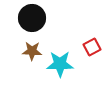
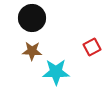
cyan star: moved 4 px left, 8 px down
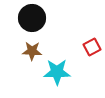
cyan star: moved 1 px right
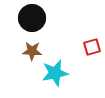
red square: rotated 12 degrees clockwise
cyan star: moved 2 px left, 1 px down; rotated 12 degrees counterclockwise
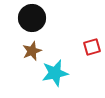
brown star: rotated 24 degrees counterclockwise
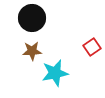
red square: rotated 18 degrees counterclockwise
brown star: rotated 18 degrees clockwise
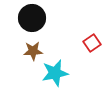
red square: moved 4 px up
brown star: moved 1 px right
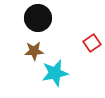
black circle: moved 6 px right
brown star: moved 1 px right
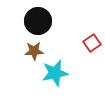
black circle: moved 3 px down
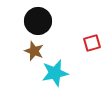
red square: rotated 18 degrees clockwise
brown star: rotated 24 degrees clockwise
